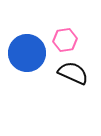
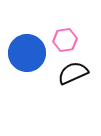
black semicircle: rotated 48 degrees counterclockwise
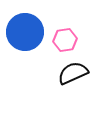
blue circle: moved 2 px left, 21 px up
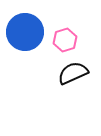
pink hexagon: rotated 10 degrees counterclockwise
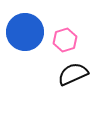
black semicircle: moved 1 px down
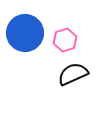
blue circle: moved 1 px down
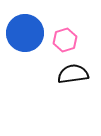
black semicircle: rotated 16 degrees clockwise
